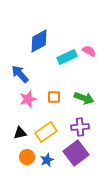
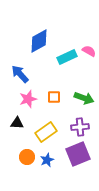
black triangle: moved 3 px left, 10 px up; rotated 16 degrees clockwise
purple square: moved 2 px right, 1 px down; rotated 15 degrees clockwise
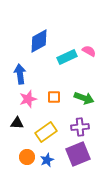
blue arrow: rotated 36 degrees clockwise
